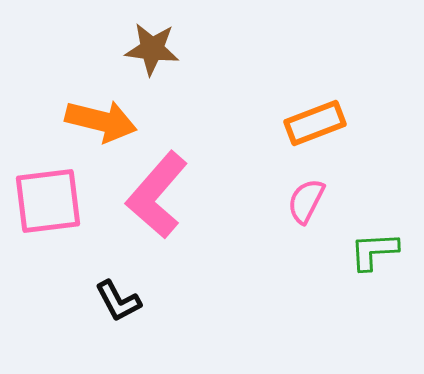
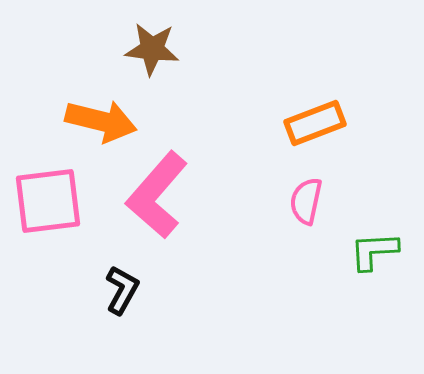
pink semicircle: rotated 15 degrees counterclockwise
black L-shape: moved 4 px right, 11 px up; rotated 123 degrees counterclockwise
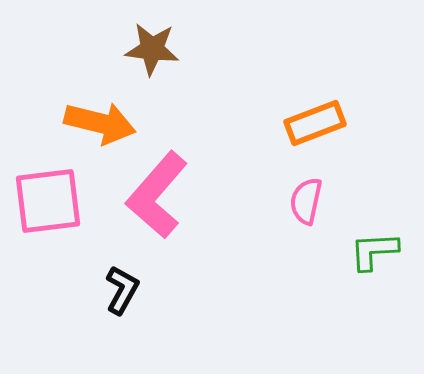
orange arrow: moved 1 px left, 2 px down
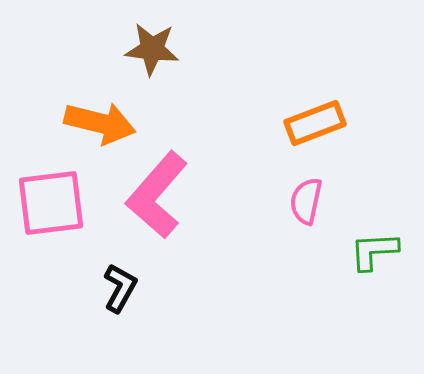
pink square: moved 3 px right, 2 px down
black L-shape: moved 2 px left, 2 px up
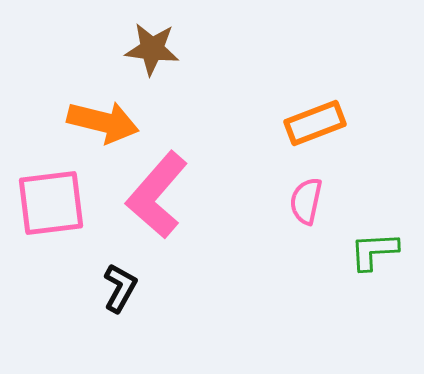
orange arrow: moved 3 px right, 1 px up
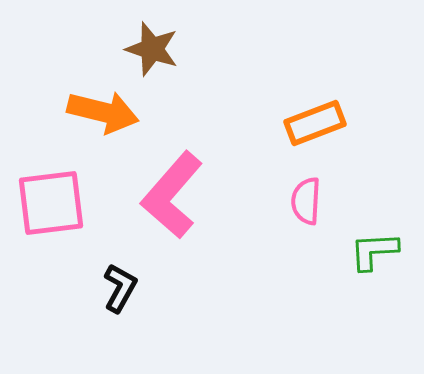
brown star: rotated 12 degrees clockwise
orange arrow: moved 10 px up
pink L-shape: moved 15 px right
pink semicircle: rotated 9 degrees counterclockwise
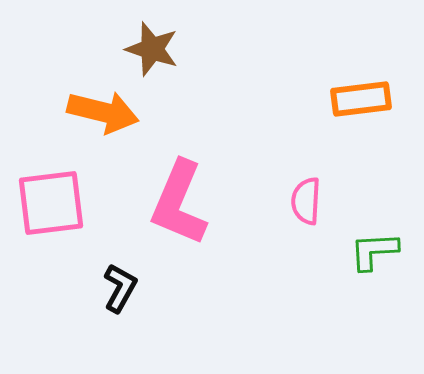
orange rectangle: moved 46 px right, 24 px up; rotated 14 degrees clockwise
pink L-shape: moved 7 px right, 8 px down; rotated 18 degrees counterclockwise
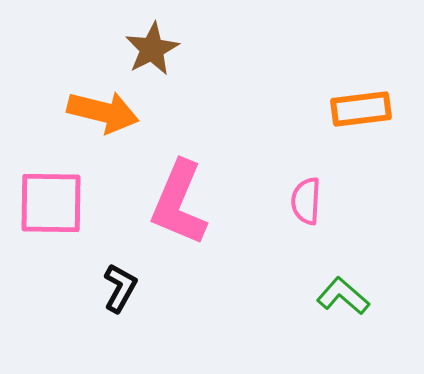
brown star: rotated 26 degrees clockwise
orange rectangle: moved 10 px down
pink square: rotated 8 degrees clockwise
green L-shape: moved 31 px left, 45 px down; rotated 44 degrees clockwise
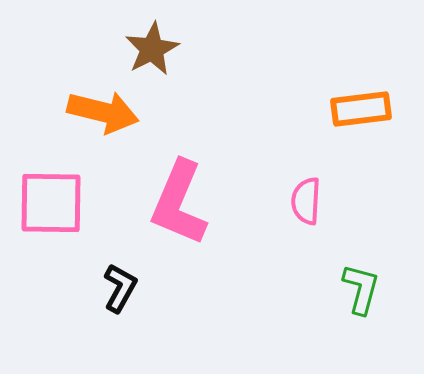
green L-shape: moved 18 px right, 7 px up; rotated 64 degrees clockwise
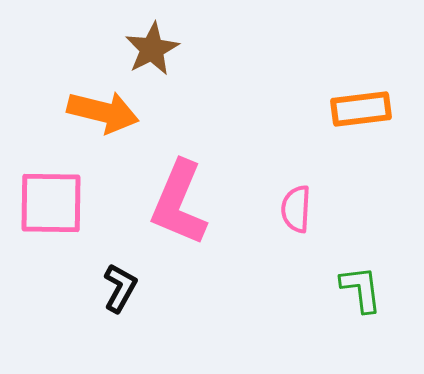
pink semicircle: moved 10 px left, 8 px down
green L-shape: rotated 22 degrees counterclockwise
